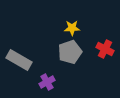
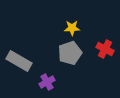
gray pentagon: moved 1 px down
gray rectangle: moved 1 px down
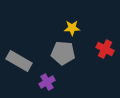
gray pentagon: moved 7 px left; rotated 25 degrees clockwise
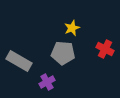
yellow star: rotated 21 degrees counterclockwise
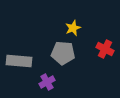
yellow star: moved 1 px right
gray rectangle: rotated 25 degrees counterclockwise
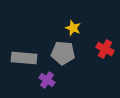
yellow star: rotated 28 degrees counterclockwise
gray rectangle: moved 5 px right, 3 px up
purple cross: moved 2 px up; rotated 28 degrees counterclockwise
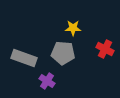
yellow star: rotated 21 degrees counterclockwise
gray rectangle: rotated 15 degrees clockwise
purple cross: moved 1 px down
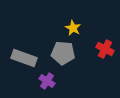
yellow star: rotated 28 degrees clockwise
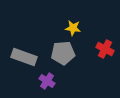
yellow star: rotated 21 degrees counterclockwise
gray pentagon: rotated 10 degrees counterclockwise
gray rectangle: moved 1 px up
